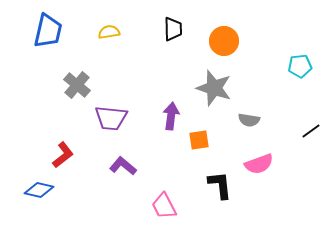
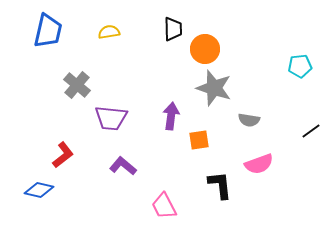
orange circle: moved 19 px left, 8 px down
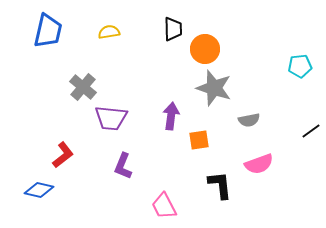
gray cross: moved 6 px right, 2 px down
gray semicircle: rotated 20 degrees counterclockwise
purple L-shape: rotated 108 degrees counterclockwise
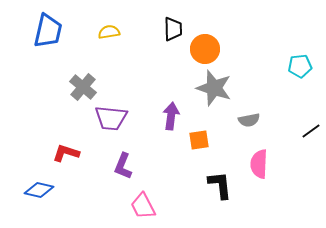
red L-shape: moved 3 px right, 2 px up; rotated 124 degrees counterclockwise
pink semicircle: rotated 112 degrees clockwise
pink trapezoid: moved 21 px left
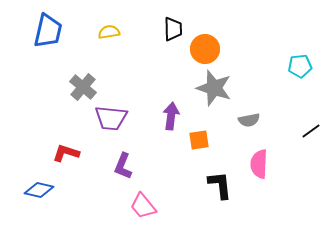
pink trapezoid: rotated 12 degrees counterclockwise
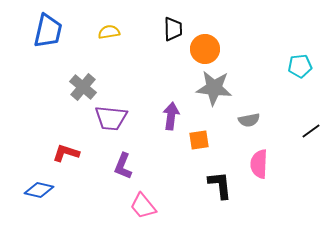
gray star: rotated 12 degrees counterclockwise
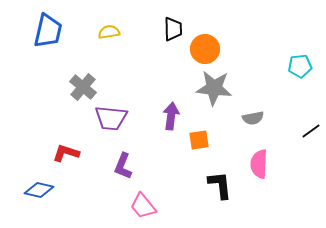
gray semicircle: moved 4 px right, 2 px up
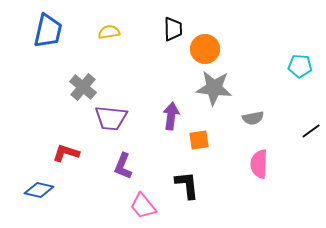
cyan pentagon: rotated 10 degrees clockwise
black L-shape: moved 33 px left
